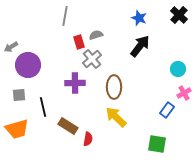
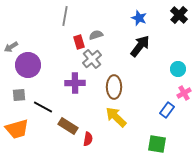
black line: rotated 48 degrees counterclockwise
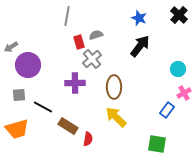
gray line: moved 2 px right
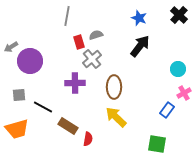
purple circle: moved 2 px right, 4 px up
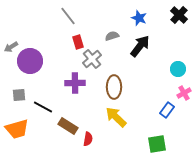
gray line: moved 1 px right; rotated 48 degrees counterclockwise
gray semicircle: moved 16 px right, 1 px down
red rectangle: moved 1 px left
green square: rotated 18 degrees counterclockwise
